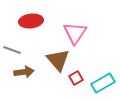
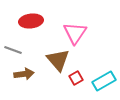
gray line: moved 1 px right
brown arrow: moved 2 px down
cyan rectangle: moved 1 px right, 2 px up
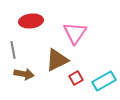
gray line: rotated 60 degrees clockwise
brown triangle: moved 1 px left; rotated 45 degrees clockwise
brown arrow: rotated 18 degrees clockwise
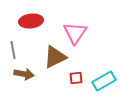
brown triangle: moved 2 px left, 3 px up
red square: rotated 24 degrees clockwise
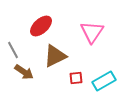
red ellipse: moved 10 px right, 5 px down; rotated 35 degrees counterclockwise
pink triangle: moved 17 px right, 1 px up
gray line: rotated 18 degrees counterclockwise
brown triangle: moved 1 px up
brown arrow: moved 2 px up; rotated 24 degrees clockwise
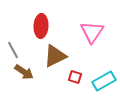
red ellipse: rotated 45 degrees counterclockwise
red square: moved 1 px left, 1 px up; rotated 24 degrees clockwise
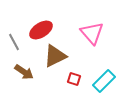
red ellipse: moved 4 px down; rotated 55 degrees clockwise
pink triangle: moved 1 px down; rotated 15 degrees counterclockwise
gray line: moved 1 px right, 8 px up
red square: moved 1 px left, 2 px down
cyan rectangle: rotated 15 degrees counterclockwise
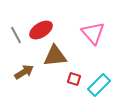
pink triangle: moved 1 px right
gray line: moved 2 px right, 7 px up
brown triangle: rotated 20 degrees clockwise
brown arrow: rotated 66 degrees counterclockwise
cyan rectangle: moved 5 px left, 4 px down
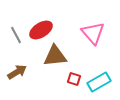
brown arrow: moved 7 px left
cyan rectangle: moved 3 px up; rotated 15 degrees clockwise
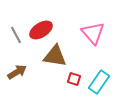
brown triangle: rotated 15 degrees clockwise
cyan rectangle: rotated 25 degrees counterclockwise
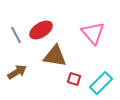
cyan rectangle: moved 2 px right, 1 px down; rotated 10 degrees clockwise
